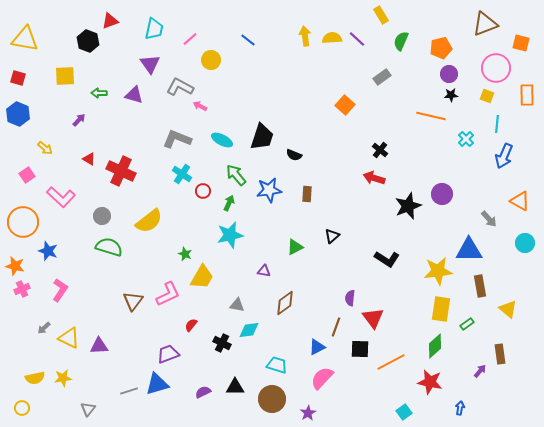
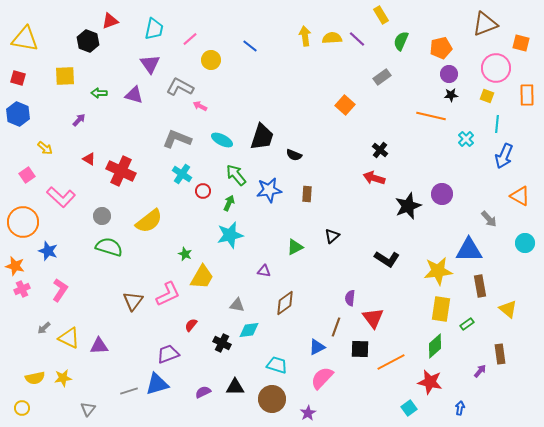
blue line at (248, 40): moved 2 px right, 6 px down
orange triangle at (520, 201): moved 5 px up
cyan square at (404, 412): moved 5 px right, 4 px up
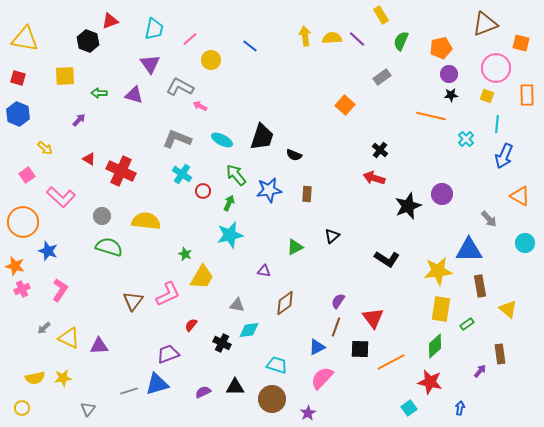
yellow semicircle at (149, 221): moved 3 px left; rotated 136 degrees counterclockwise
purple semicircle at (350, 298): moved 12 px left, 3 px down; rotated 28 degrees clockwise
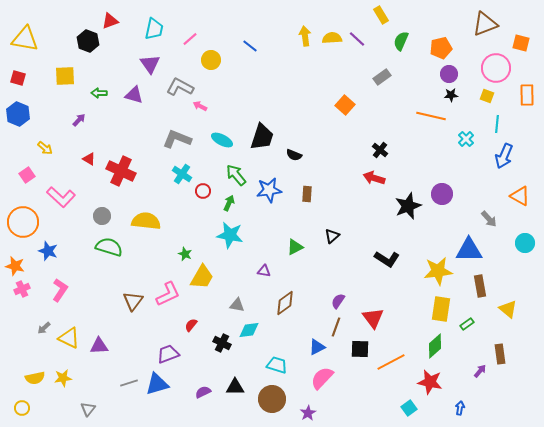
cyan star at (230, 235): rotated 24 degrees clockwise
gray line at (129, 391): moved 8 px up
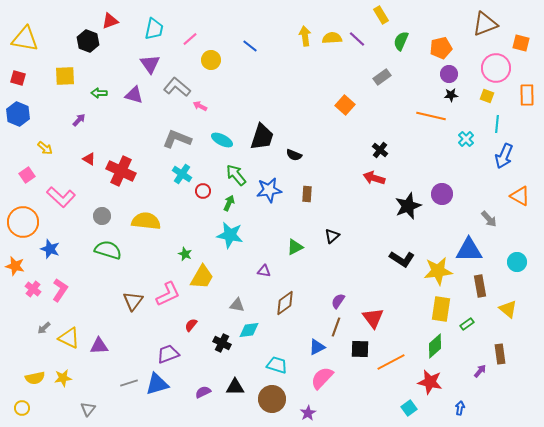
gray L-shape at (180, 87): moved 3 px left; rotated 12 degrees clockwise
cyan circle at (525, 243): moved 8 px left, 19 px down
green semicircle at (109, 247): moved 1 px left, 3 px down
blue star at (48, 251): moved 2 px right, 2 px up
black L-shape at (387, 259): moved 15 px right
pink cross at (22, 289): moved 11 px right; rotated 28 degrees counterclockwise
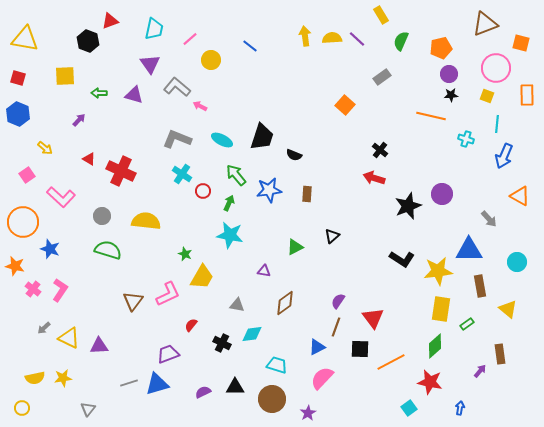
cyan cross at (466, 139): rotated 28 degrees counterclockwise
cyan diamond at (249, 330): moved 3 px right, 4 px down
